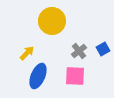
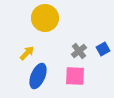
yellow circle: moved 7 px left, 3 px up
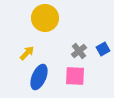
blue ellipse: moved 1 px right, 1 px down
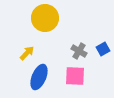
gray cross: rotated 21 degrees counterclockwise
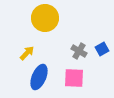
blue square: moved 1 px left
pink square: moved 1 px left, 2 px down
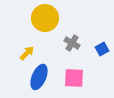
gray cross: moved 7 px left, 8 px up
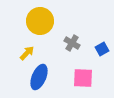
yellow circle: moved 5 px left, 3 px down
pink square: moved 9 px right
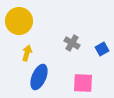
yellow circle: moved 21 px left
yellow arrow: rotated 28 degrees counterclockwise
pink square: moved 5 px down
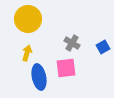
yellow circle: moved 9 px right, 2 px up
blue square: moved 1 px right, 2 px up
blue ellipse: rotated 35 degrees counterclockwise
pink square: moved 17 px left, 15 px up; rotated 10 degrees counterclockwise
